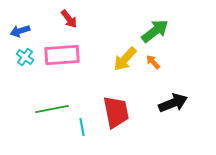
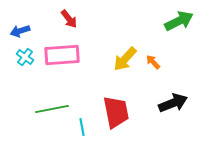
green arrow: moved 24 px right, 10 px up; rotated 12 degrees clockwise
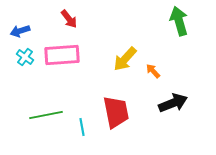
green arrow: rotated 80 degrees counterclockwise
orange arrow: moved 9 px down
green line: moved 6 px left, 6 px down
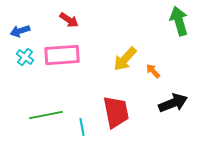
red arrow: moved 1 px down; rotated 18 degrees counterclockwise
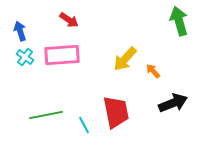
blue arrow: rotated 90 degrees clockwise
cyan line: moved 2 px right, 2 px up; rotated 18 degrees counterclockwise
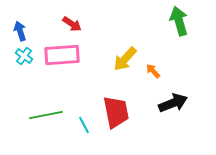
red arrow: moved 3 px right, 4 px down
cyan cross: moved 1 px left, 1 px up
